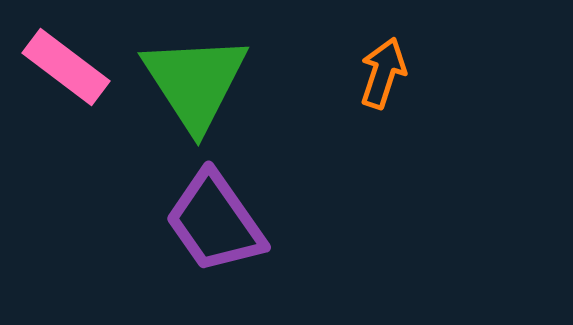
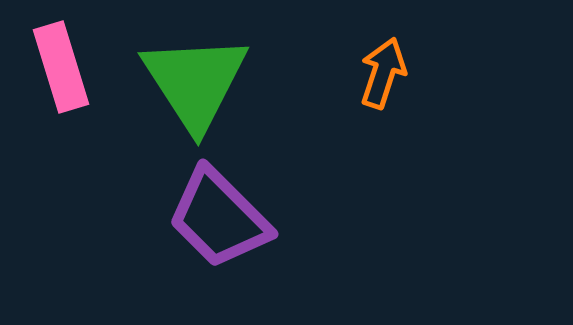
pink rectangle: moved 5 px left; rotated 36 degrees clockwise
purple trapezoid: moved 4 px right, 4 px up; rotated 10 degrees counterclockwise
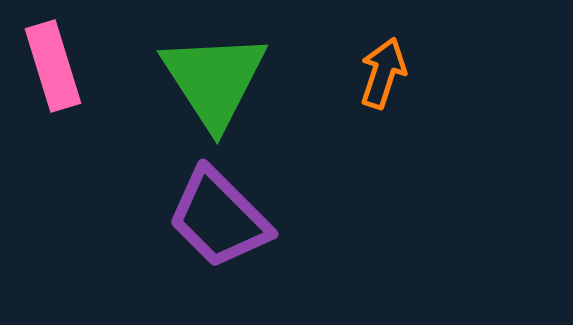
pink rectangle: moved 8 px left, 1 px up
green triangle: moved 19 px right, 2 px up
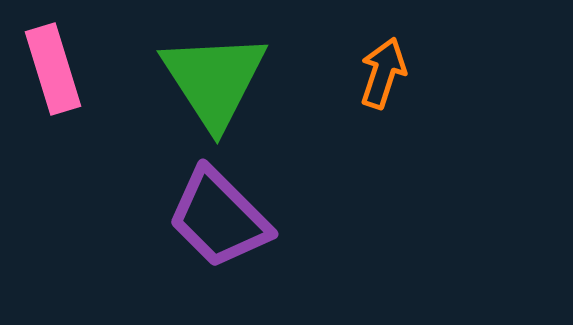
pink rectangle: moved 3 px down
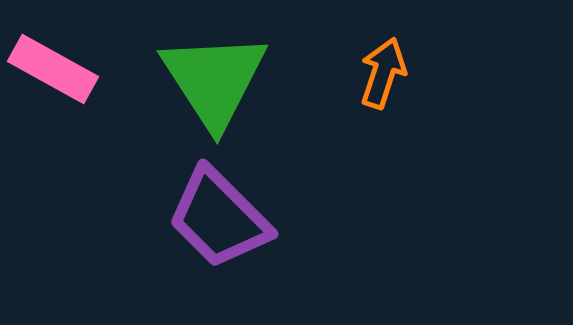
pink rectangle: rotated 44 degrees counterclockwise
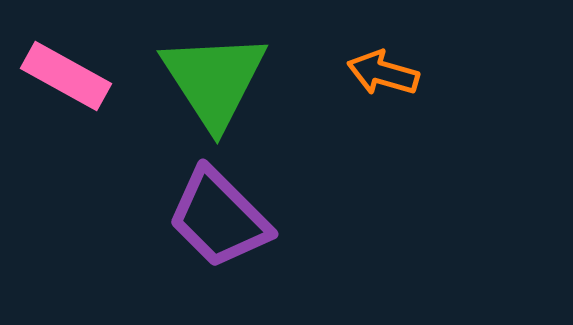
pink rectangle: moved 13 px right, 7 px down
orange arrow: rotated 92 degrees counterclockwise
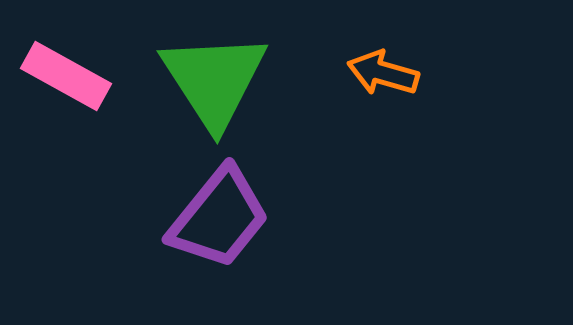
purple trapezoid: rotated 96 degrees counterclockwise
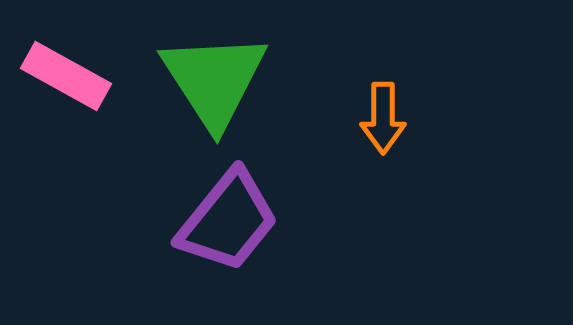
orange arrow: moved 45 px down; rotated 106 degrees counterclockwise
purple trapezoid: moved 9 px right, 3 px down
